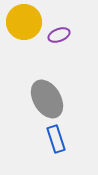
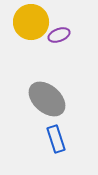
yellow circle: moved 7 px right
gray ellipse: rotated 18 degrees counterclockwise
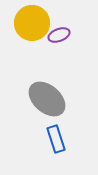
yellow circle: moved 1 px right, 1 px down
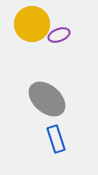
yellow circle: moved 1 px down
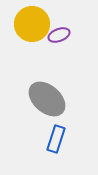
blue rectangle: rotated 36 degrees clockwise
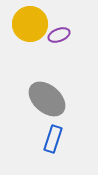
yellow circle: moved 2 px left
blue rectangle: moved 3 px left
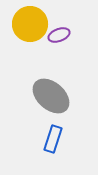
gray ellipse: moved 4 px right, 3 px up
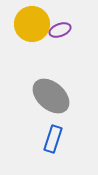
yellow circle: moved 2 px right
purple ellipse: moved 1 px right, 5 px up
